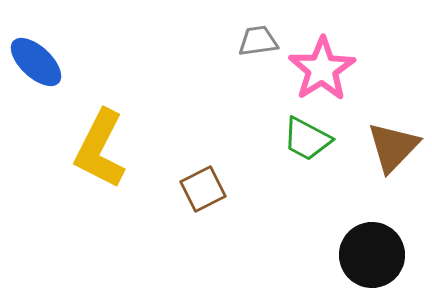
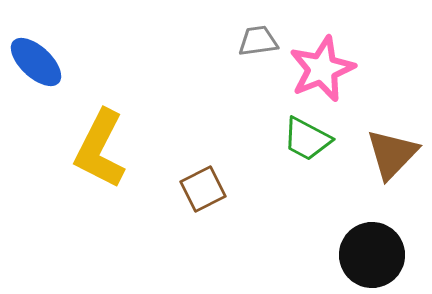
pink star: rotated 10 degrees clockwise
brown triangle: moved 1 px left, 7 px down
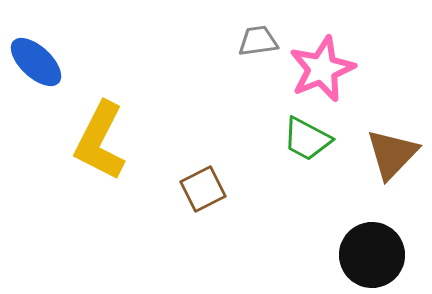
yellow L-shape: moved 8 px up
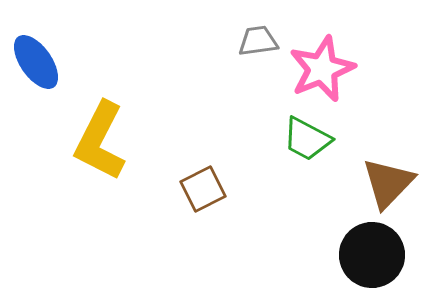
blue ellipse: rotated 12 degrees clockwise
brown triangle: moved 4 px left, 29 px down
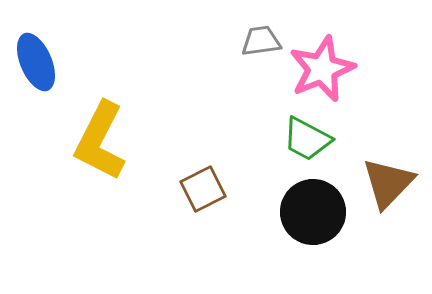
gray trapezoid: moved 3 px right
blue ellipse: rotated 12 degrees clockwise
black circle: moved 59 px left, 43 px up
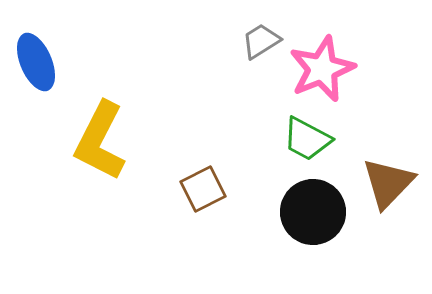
gray trapezoid: rotated 24 degrees counterclockwise
